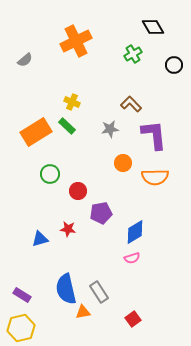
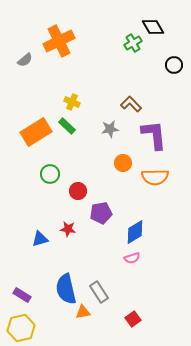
orange cross: moved 17 px left
green cross: moved 11 px up
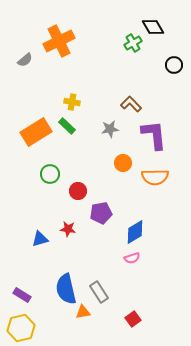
yellow cross: rotated 14 degrees counterclockwise
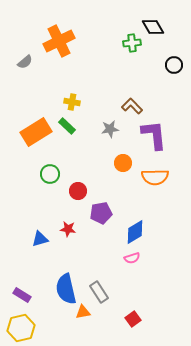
green cross: moved 1 px left; rotated 24 degrees clockwise
gray semicircle: moved 2 px down
brown L-shape: moved 1 px right, 2 px down
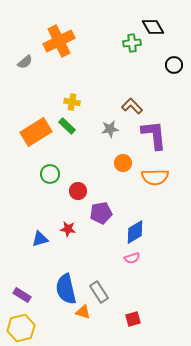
orange triangle: rotated 28 degrees clockwise
red square: rotated 21 degrees clockwise
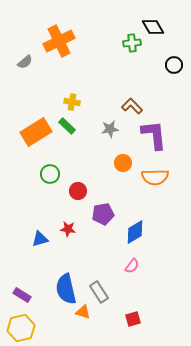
purple pentagon: moved 2 px right, 1 px down
pink semicircle: moved 8 px down; rotated 35 degrees counterclockwise
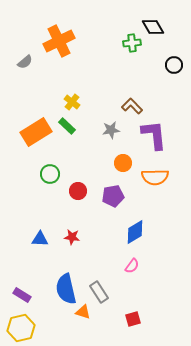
yellow cross: rotated 28 degrees clockwise
gray star: moved 1 px right, 1 px down
purple pentagon: moved 10 px right, 18 px up
red star: moved 4 px right, 8 px down
blue triangle: rotated 18 degrees clockwise
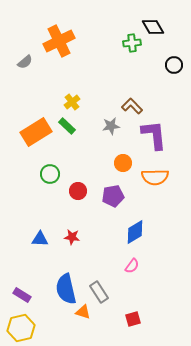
yellow cross: rotated 14 degrees clockwise
gray star: moved 4 px up
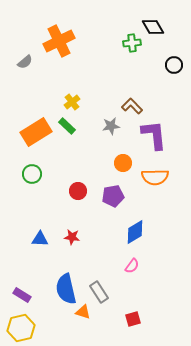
green circle: moved 18 px left
